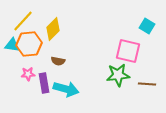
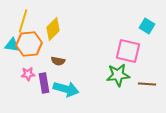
yellow line: rotated 25 degrees counterclockwise
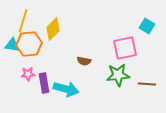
pink square: moved 3 px left, 3 px up; rotated 25 degrees counterclockwise
brown semicircle: moved 26 px right
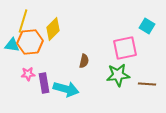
orange hexagon: moved 1 px right, 2 px up
brown semicircle: rotated 88 degrees counterclockwise
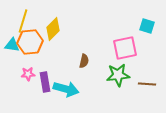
cyan square: rotated 14 degrees counterclockwise
purple rectangle: moved 1 px right, 1 px up
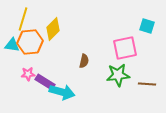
yellow line: moved 2 px up
purple rectangle: rotated 48 degrees counterclockwise
cyan arrow: moved 4 px left, 3 px down
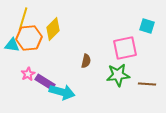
orange hexagon: moved 1 px left, 4 px up
brown semicircle: moved 2 px right
pink star: rotated 24 degrees counterclockwise
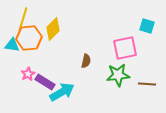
cyan arrow: rotated 45 degrees counterclockwise
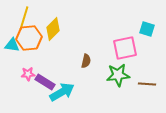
yellow line: moved 1 px right, 1 px up
cyan square: moved 3 px down
pink star: rotated 24 degrees clockwise
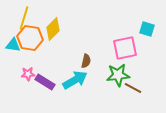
orange hexagon: moved 1 px right; rotated 15 degrees clockwise
cyan triangle: moved 1 px right
brown line: moved 14 px left, 4 px down; rotated 24 degrees clockwise
cyan arrow: moved 13 px right, 12 px up
